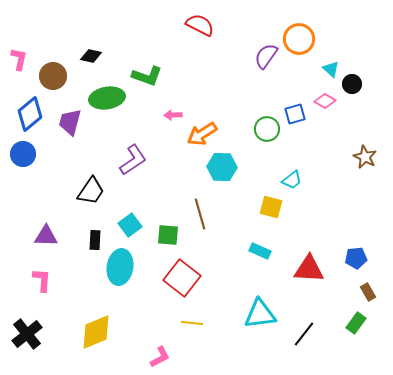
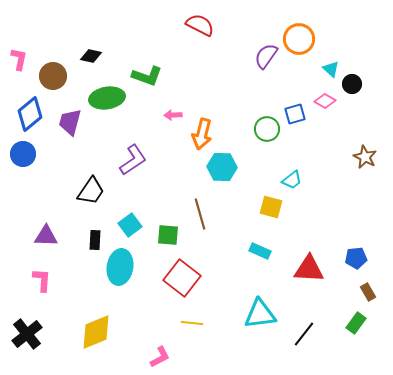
orange arrow at (202, 134): rotated 44 degrees counterclockwise
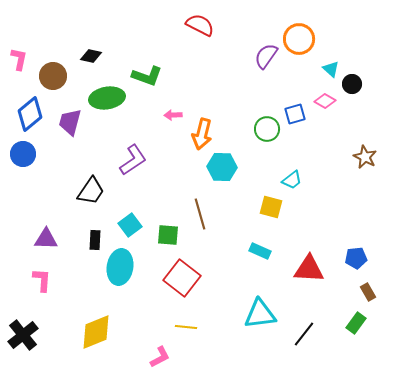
purple triangle at (46, 236): moved 3 px down
yellow line at (192, 323): moved 6 px left, 4 px down
black cross at (27, 334): moved 4 px left, 1 px down
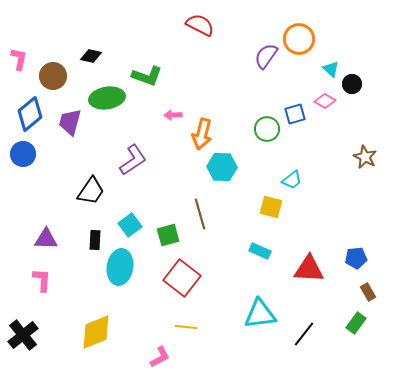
green square at (168, 235): rotated 20 degrees counterclockwise
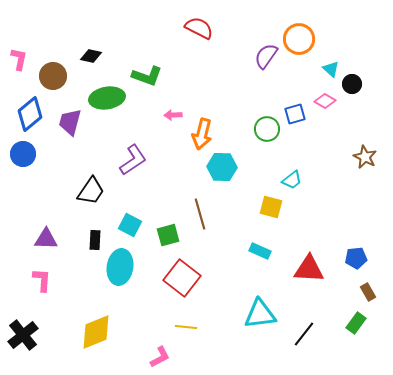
red semicircle at (200, 25): moved 1 px left, 3 px down
cyan square at (130, 225): rotated 25 degrees counterclockwise
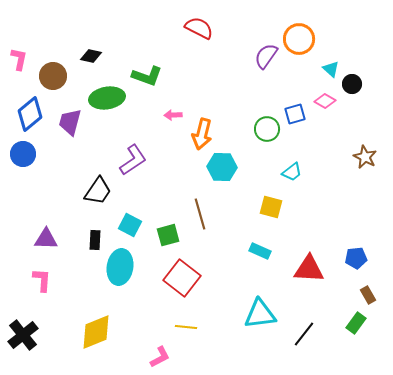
cyan trapezoid at (292, 180): moved 8 px up
black trapezoid at (91, 191): moved 7 px right
brown rectangle at (368, 292): moved 3 px down
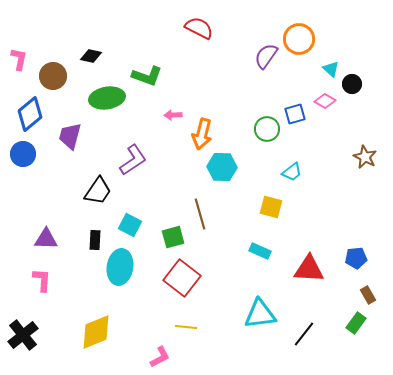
purple trapezoid at (70, 122): moved 14 px down
green square at (168, 235): moved 5 px right, 2 px down
